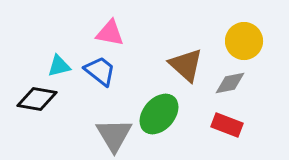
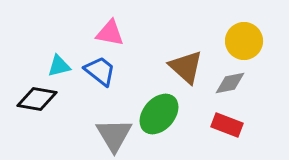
brown triangle: moved 2 px down
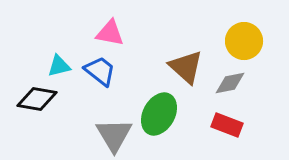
green ellipse: rotated 12 degrees counterclockwise
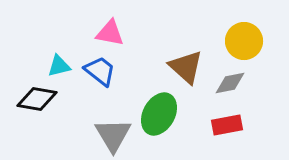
red rectangle: rotated 32 degrees counterclockwise
gray triangle: moved 1 px left
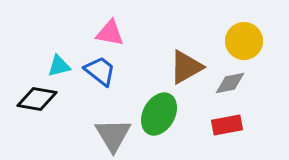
brown triangle: rotated 48 degrees clockwise
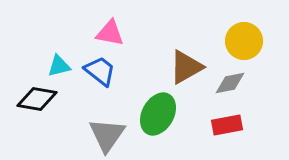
green ellipse: moved 1 px left
gray triangle: moved 6 px left; rotated 6 degrees clockwise
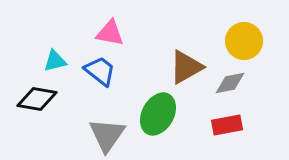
cyan triangle: moved 4 px left, 5 px up
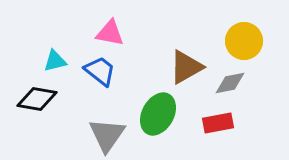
red rectangle: moved 9 px left, 2 px up
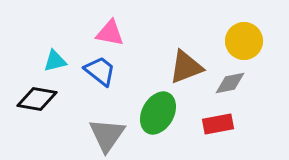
brown triangle: rotated 9 degrees clockwise
green ellipse: moved 1 px up
red rectangle: moved 1 px down
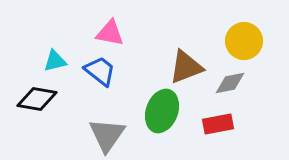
green ellipse: moved 4 px right, 2 px up; rotated 9 degrees counterclockwise
